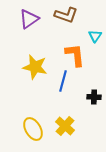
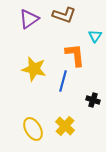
brown L-shape: moved 2 px left
yellow star: moved 1 px left, 2 px down
black cross: moved 1 px left, 3 px down; rotated 16 degrees clockwise
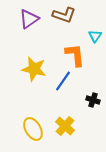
blue line: rotated 20 degrees clockwise
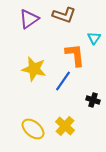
cyan triangle: moved 1 px left, 2 px down
yellow ellipse: rotated 20 degrees counterclockwise
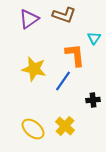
black cross: rotated 24 degrees counterclockwise
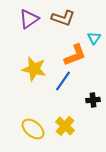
brown L-shape: moved 1 px left, 3 px down
orange L-shape: rotated 75 degrees clockwise
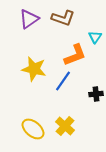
cyan triangle: moved 1 px right, 1 px up
black cross: moved 3 px right, 6 px up
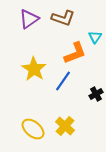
orange L-shape: moved 2 px up
yellow star: rotated 20 degrees clockwise
black cross: rotated 24 degrees counterclockwise
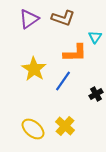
orange L-shape: rotated 20 degrees clockwise
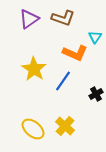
orange L-shape: rotated 25 degrees clockwise
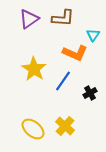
brown L-shape: rotated 15 degrees counterclockwise
cyan triangle: moved 2 px left, 2 px up
black cross: moved 6 px left, 1 px up
